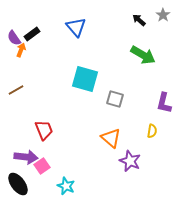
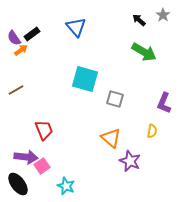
orange arrow: rotated 32 degrees clockwise
green arrow: moved 1 px right, 3 px up
purple L-shape: rotated 10 degrees clockwise
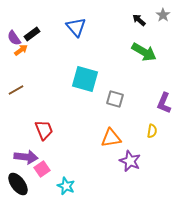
orange triangle: rotated 50 degrees counterclockwise
pink square: moved 3 px down
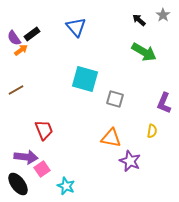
orange triangle: rotated 20 degrees clockwise
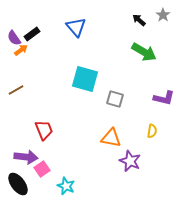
purple L-shape: moved 5 px up; rotated 100 degrees counterclockwise
